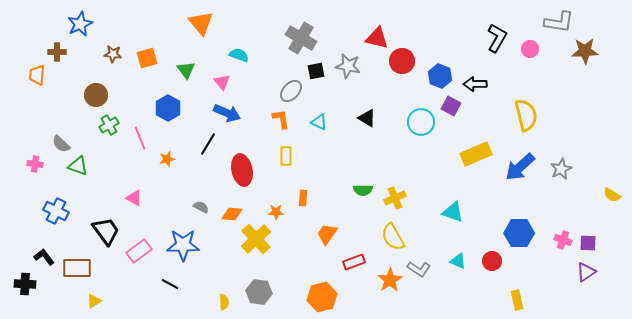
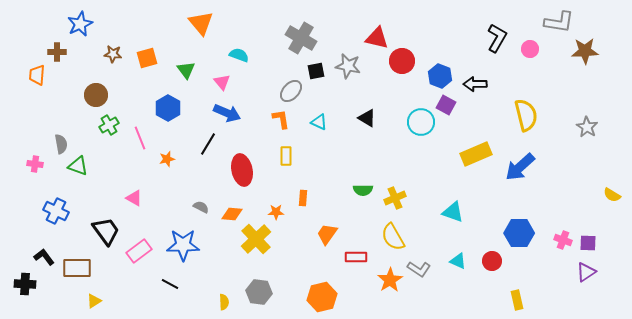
purple square at (451, 106): moved 5 px left, 1 px up
gray semicircle at (61, 144): rotated 144 degrees counterclockwise
gray star at (561, 169): moved 26 px right, 42 px up; rotated 15 degrees counterclockwise
red rectangle at (354, 262): moved 2 px right, 5 px up; rotated 20 degrees clockwise
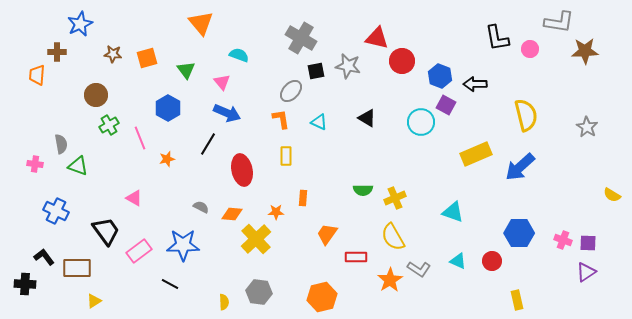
black L-shape at (497, 38): rotated 140 degrees clockwise
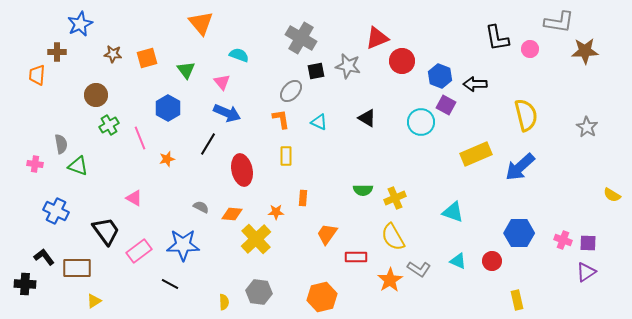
red triangle at (377, 38): rotated 35 degrees counterclockwise
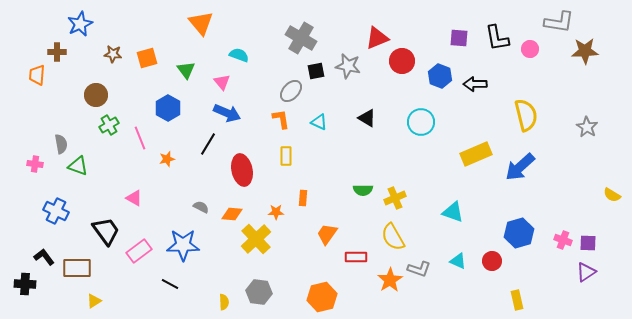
purple square at (446, 105): moved 13 px right, 67 px up; rotated 24 degrees counterclockwise
blue hexagon at (519, 233): rotated 16 degrees counterclockwise
gray L-shape at (419, 269): rotated 15 degrees counterclockwise
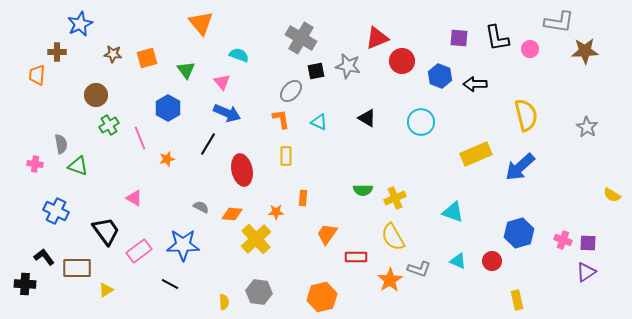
yellow triangle at (94, 301): moved 12 px right, 11 px up
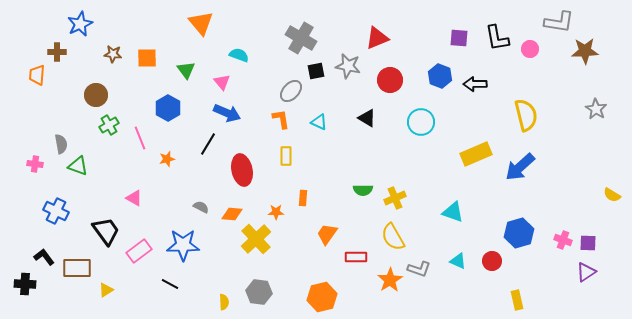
orange square at (147, 58): rotated 15 degrees clockwise
red circle at (402, 61): moved 12 px left, 19 px down
gray star at (587, 127): moved 9 px right, 18 px up
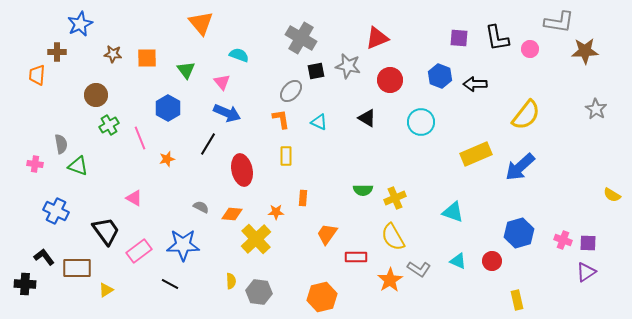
yellow semicircle at (526, 115): rotated 52 degrees clockwise
gray L-shape at (419, 269): rotated 15 degrees clockwise
yellow semicircle at (224, 302): moved 7 px right, 21 px up
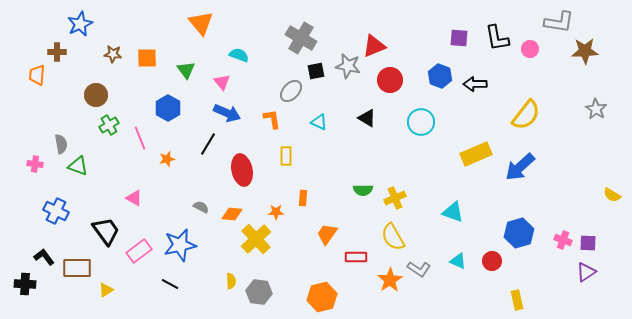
red triangle at (377, 38): moved 3 px left, 8 px down
orange L-shape at (281, 119): moved 9 px left
blue star at (183, 245): moved 3 px left; rotated 12 degrees counterclockwise
